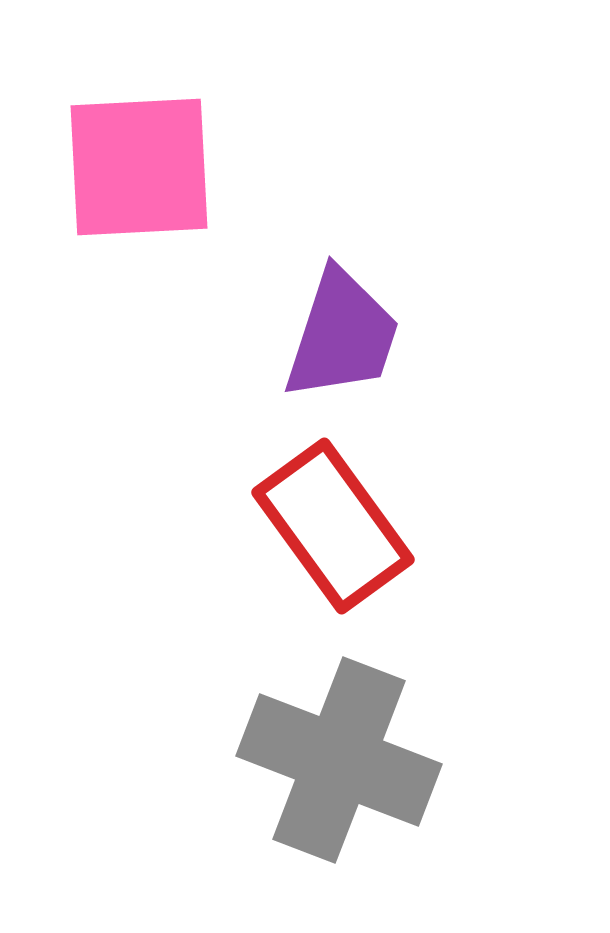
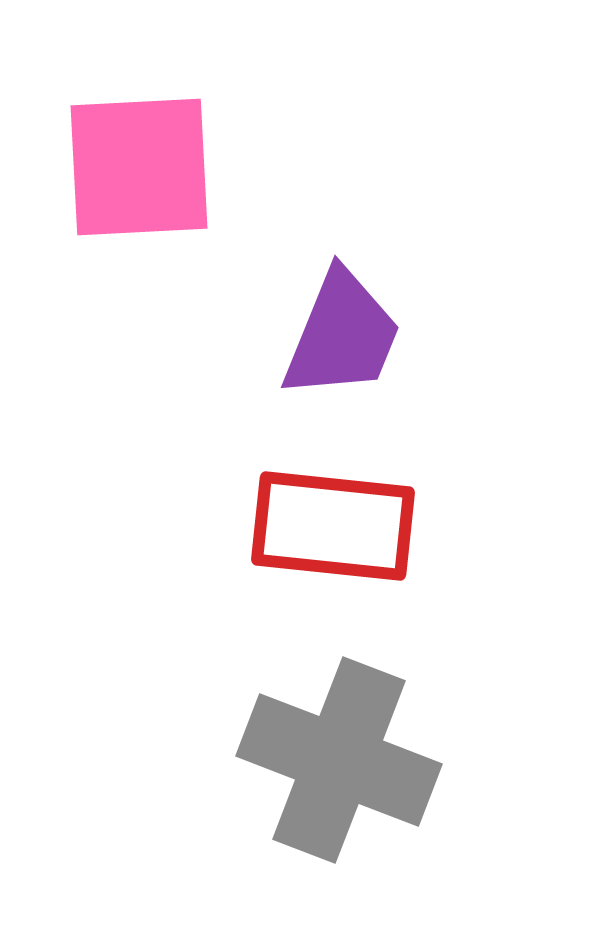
purple trapezoid: rotated 4 degrees clockwise
red rectangle: rotated 48 degrees counterclockwise
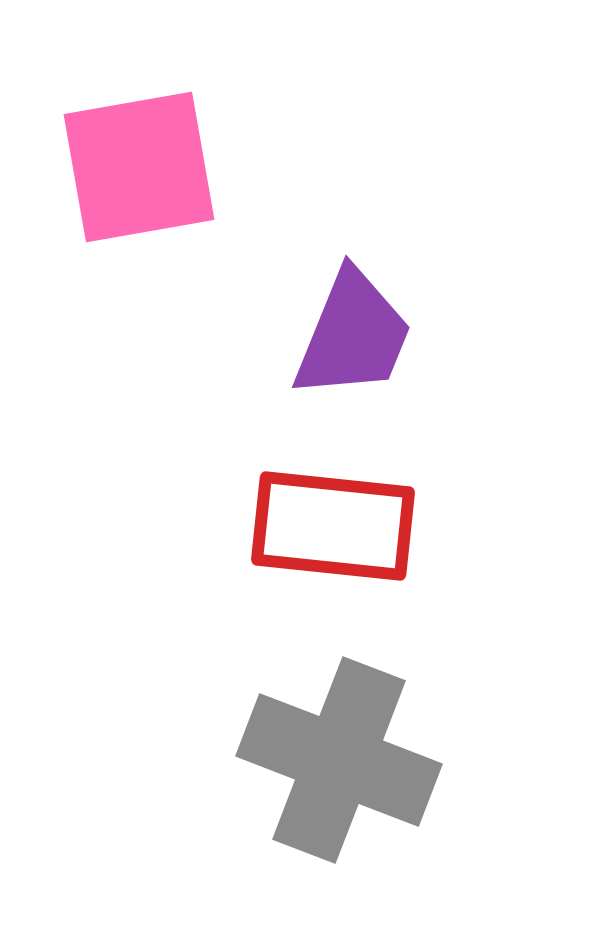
pink square: rotated 7 degrees counterclockwise
purple trapezoid: moved 11 px right
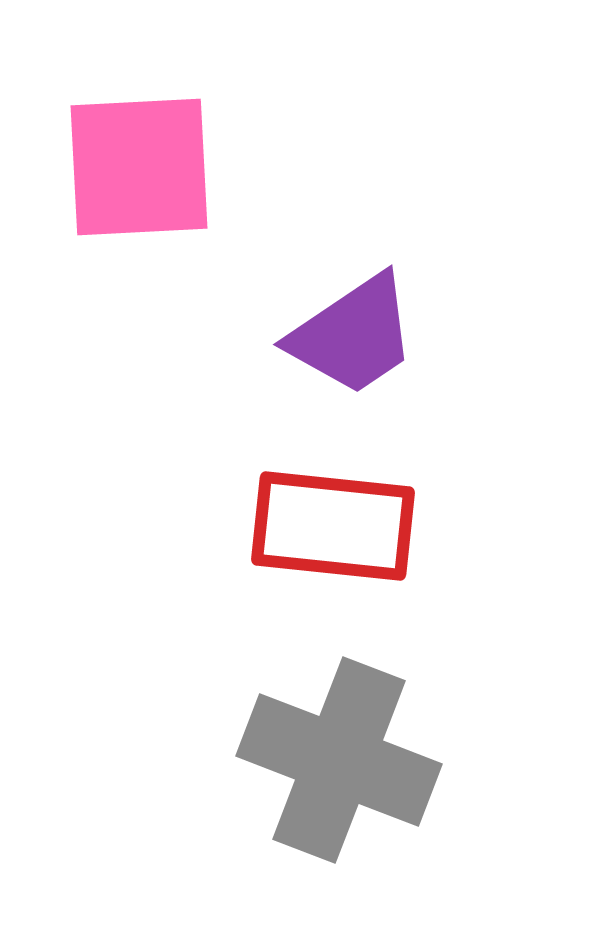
pink square: rotated 7 degrees clockwise
purple trapezoid: rotated 34 degrees clockwise
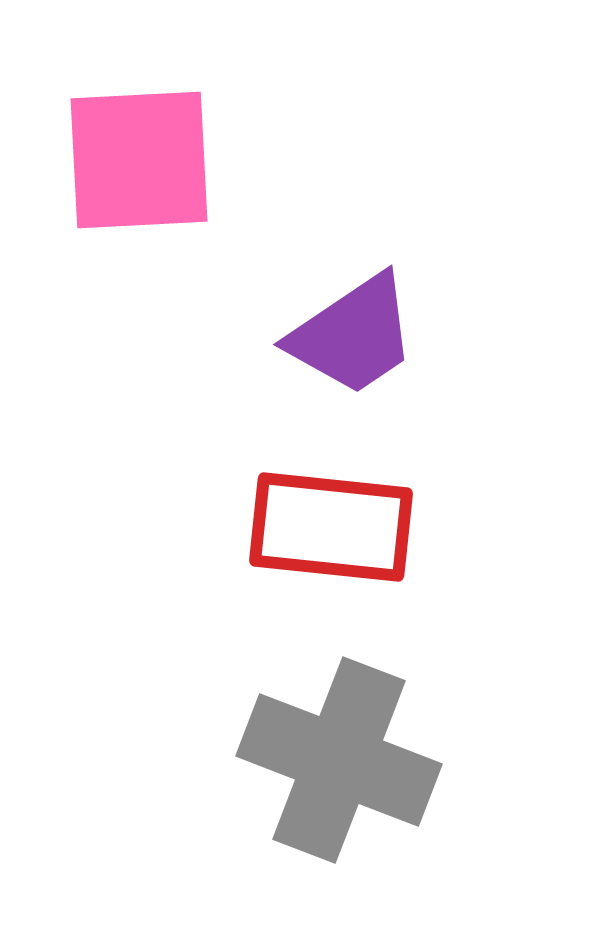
pink square: moved 7 px up
red rectangle: moved 2 px left, 1 px down
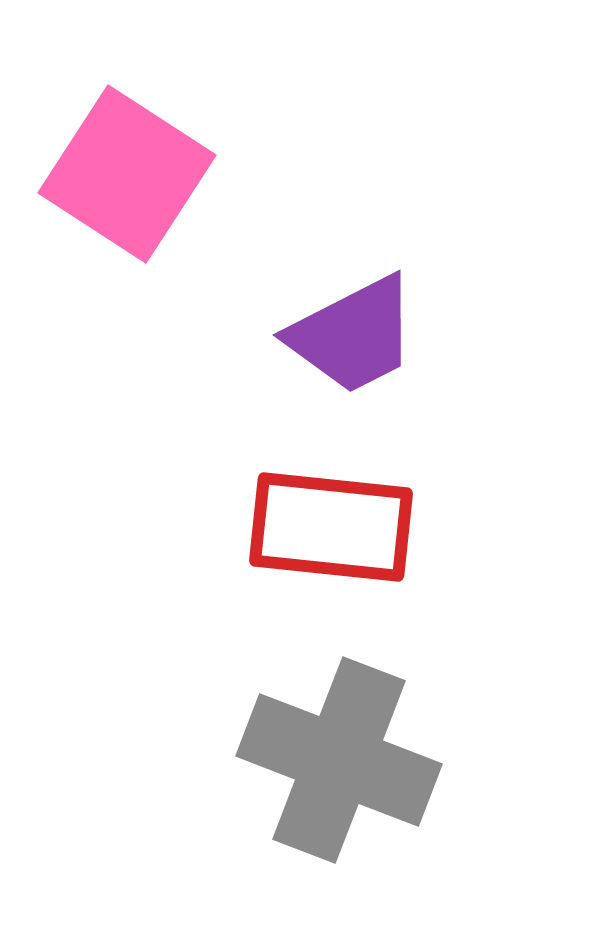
pink square: moved 12 px left, 14 px down; rotated 36 degrees clockwise
purple trapezoid: rotated 7 degrees clockwise
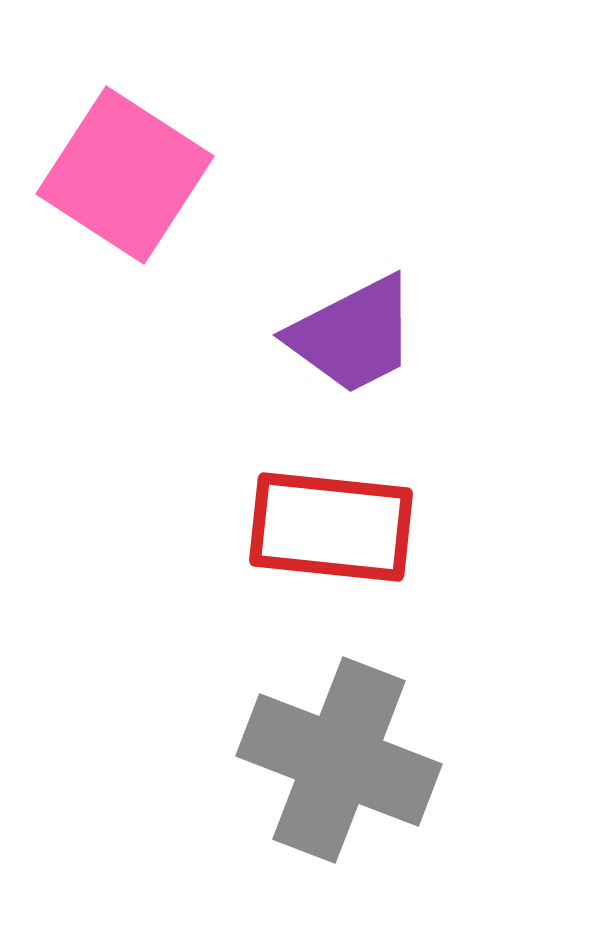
pink square: moved 2 px left, 1 px down
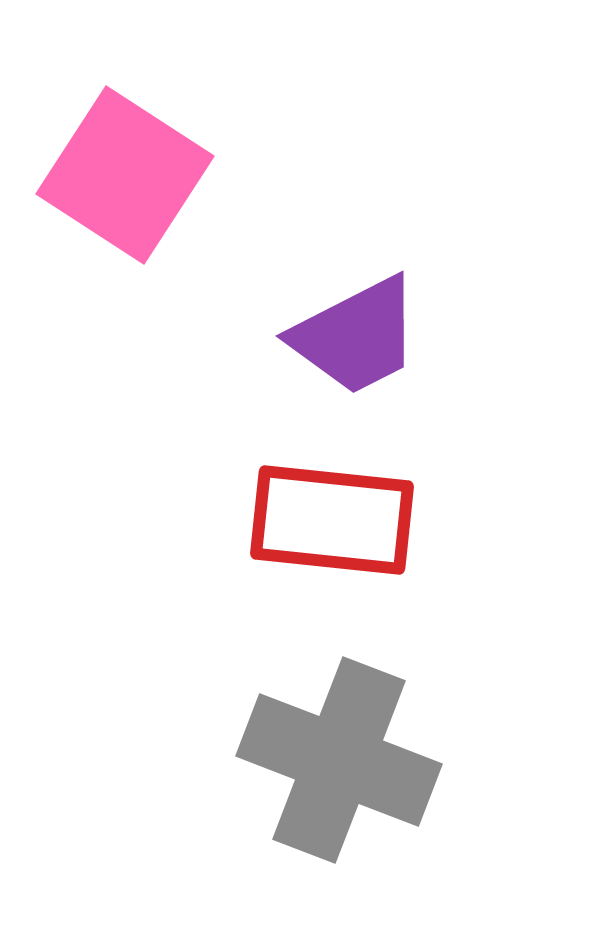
purple trapezoid: moved 3 px right, 1 px down
red rectangle: moved 1 px right, 7 px up
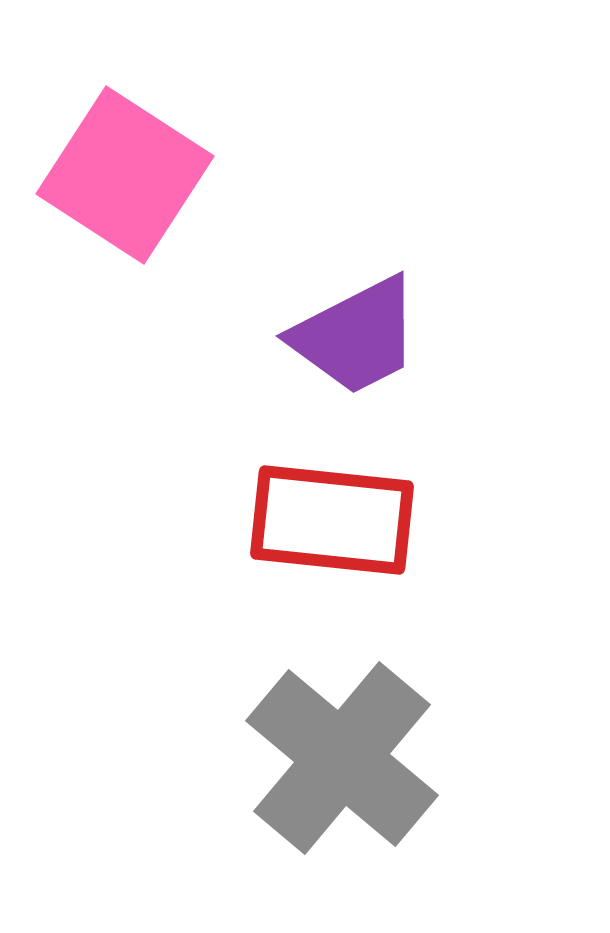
gray cross: moved 3 px right, 2 px up; rotated 19 degrees clockwise
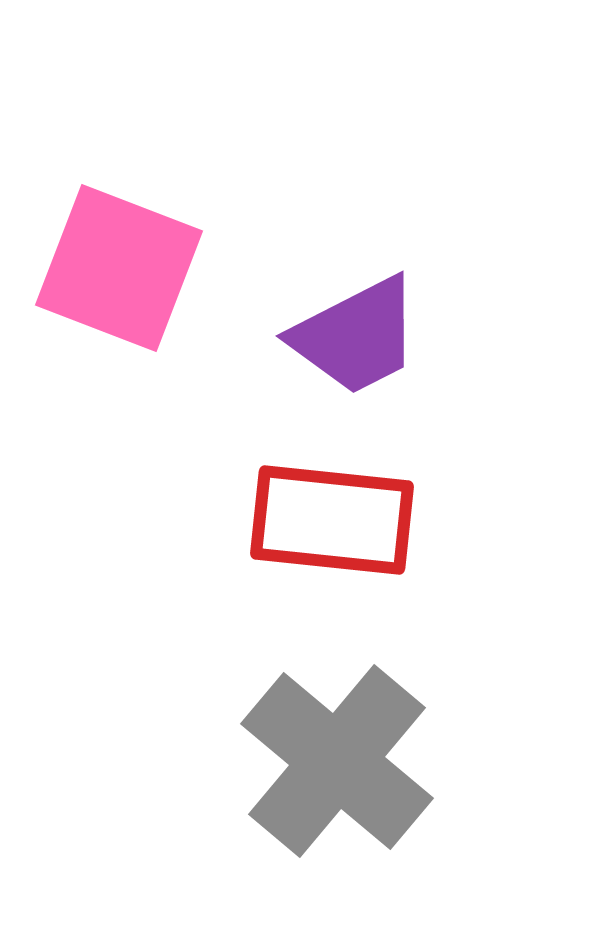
pink square: moved 6 px left, 93 px down; rotated 12 degrees counterclockwise
gray cross: moved 5 px left, 3 px down
